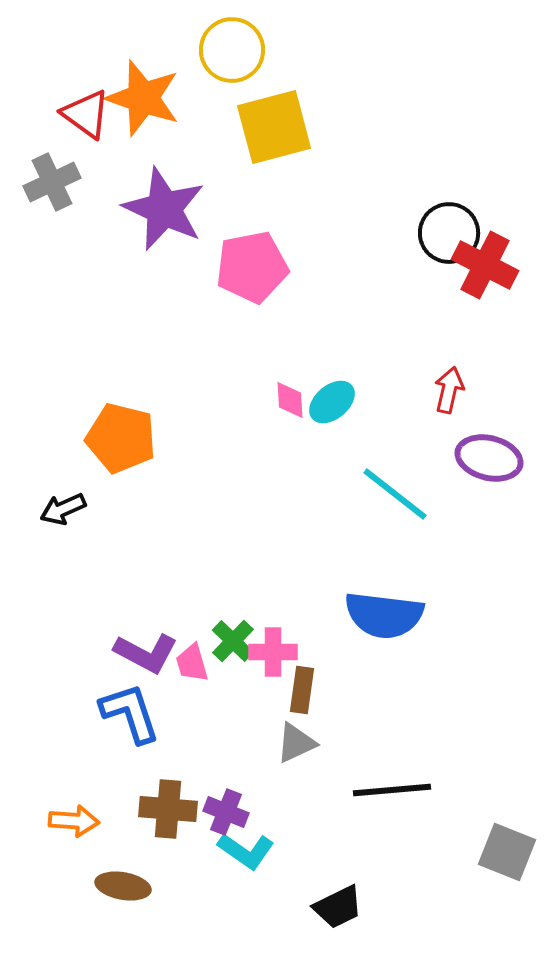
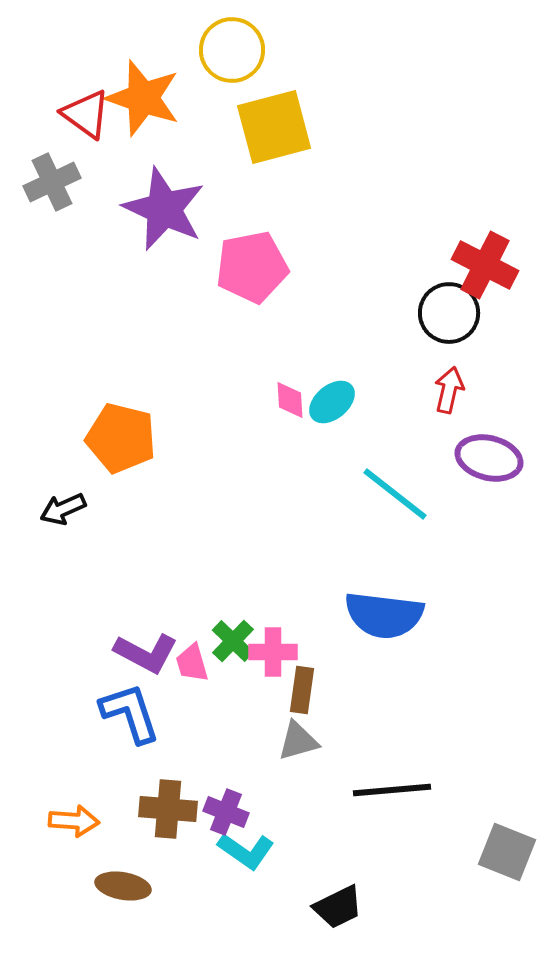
black circle: moved 80 px down
gray triangle: moved 2 px right, 2 px up; rotated 9 degrees clockwise
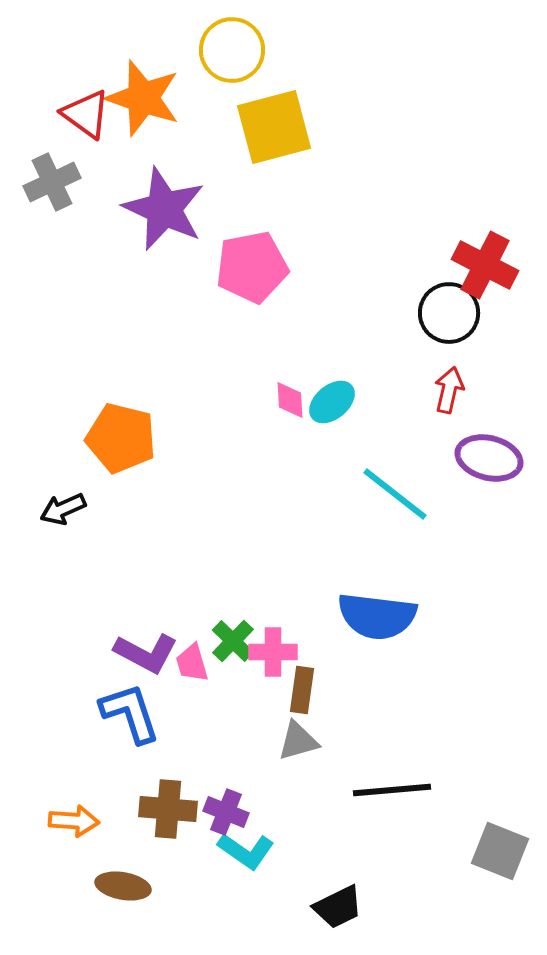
blue semicircle: moved 7 px left, 1 px down
gray square: moved 7 px left, 1 px up
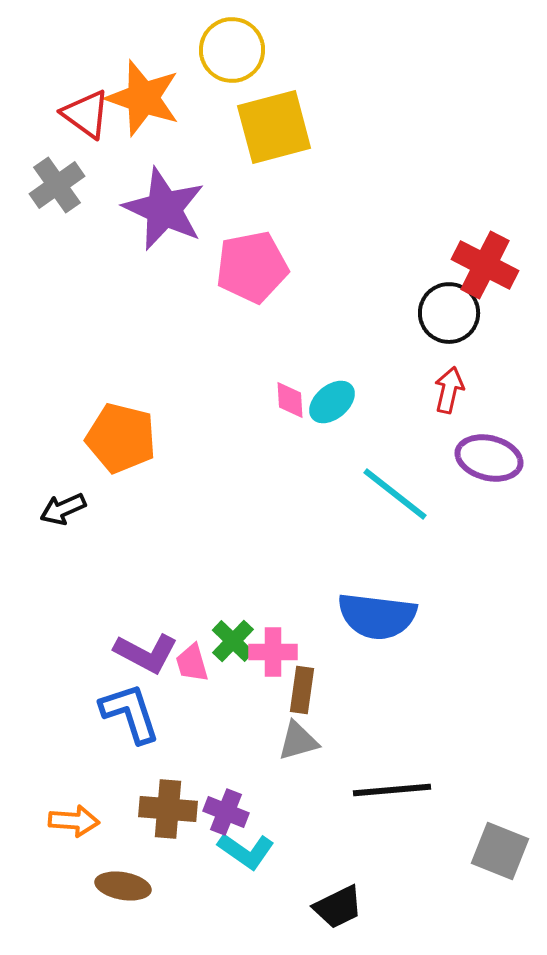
gray cross: moved 5 px right, 3 px down; rotated 10 degrees counterclockwise
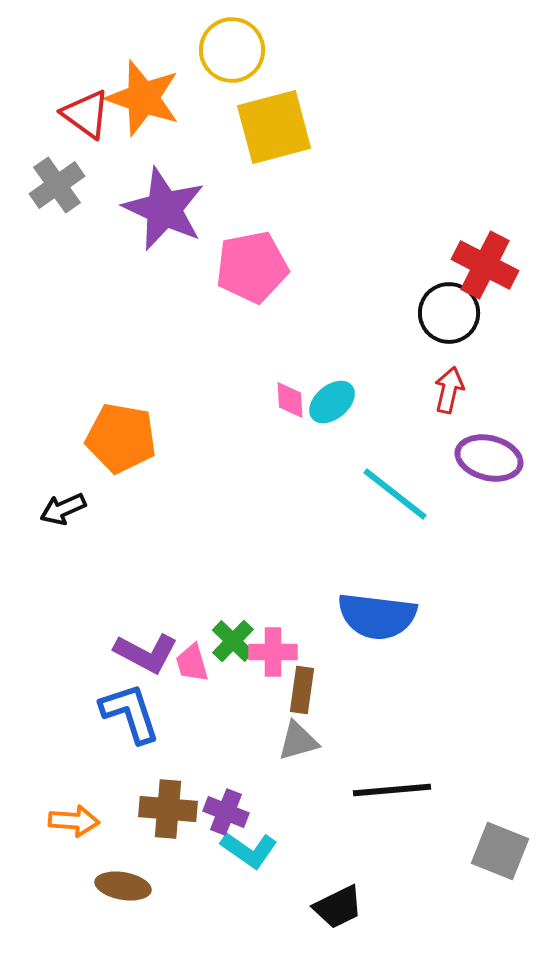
orange pentagon: rotated 4 degrees counterclockwise
cyan L-shape: moved 3 px right, 1 px up
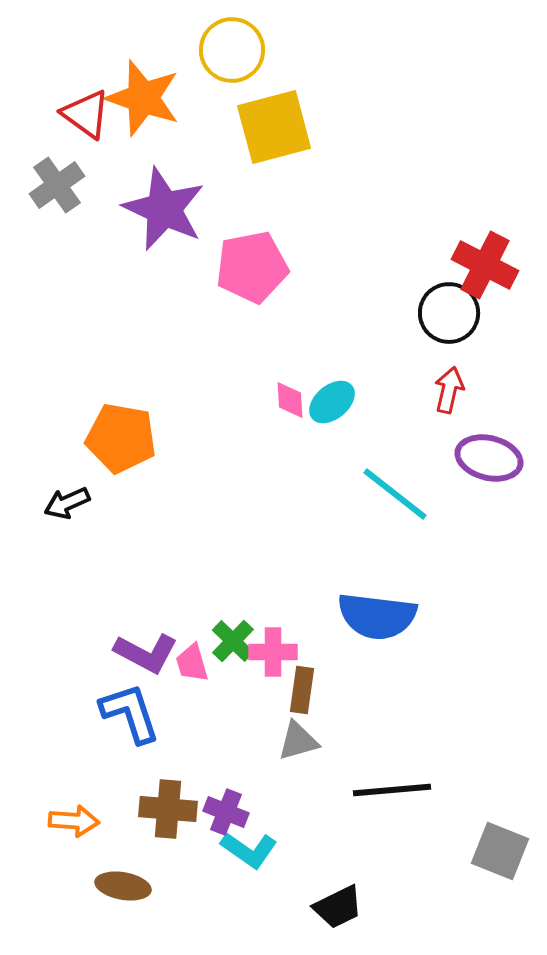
black arrow: moved 4 px right, 6 px up
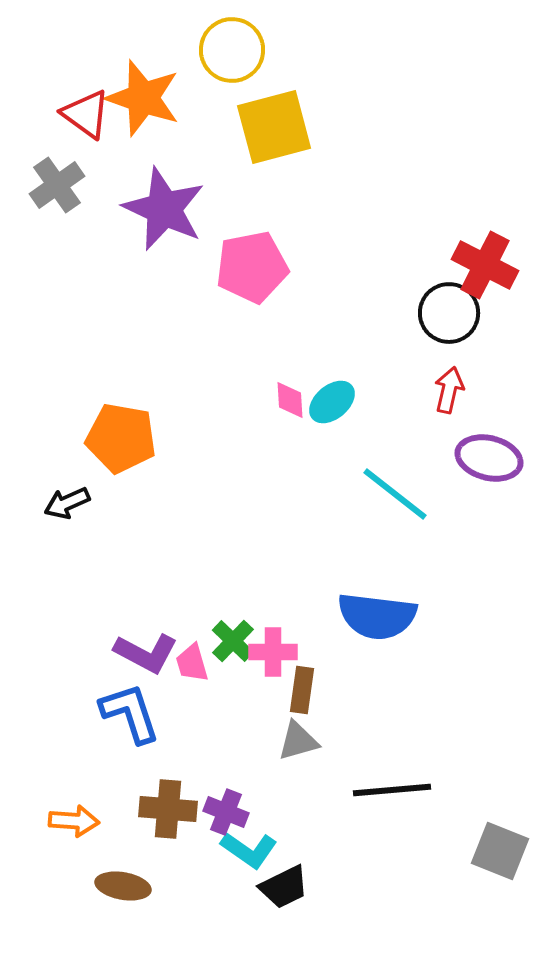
black trapezoid: moved 54 px left, 20 px up
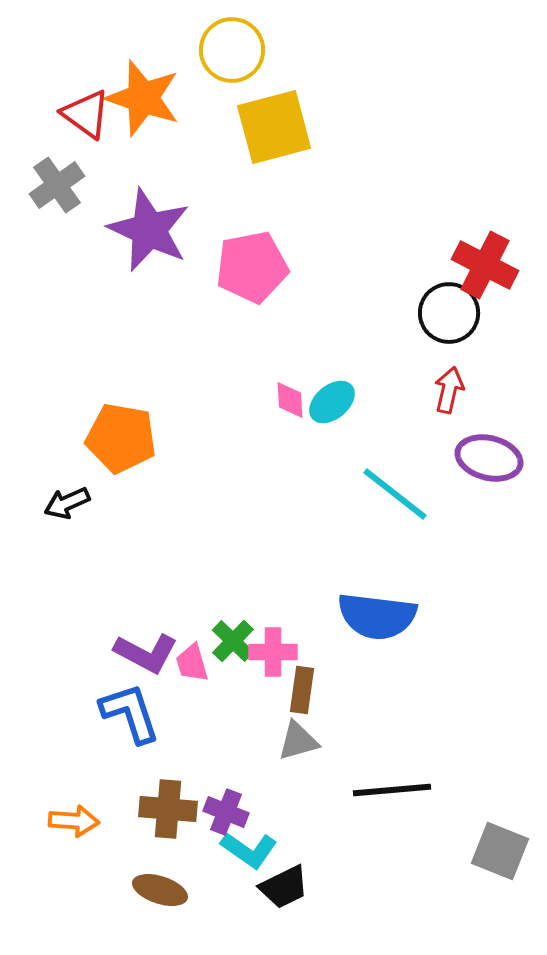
purple star: moved 15 px left, 21 px down
brown ellipse: moved 37 px right, 4 px down; rotated 8 degrees clockwise
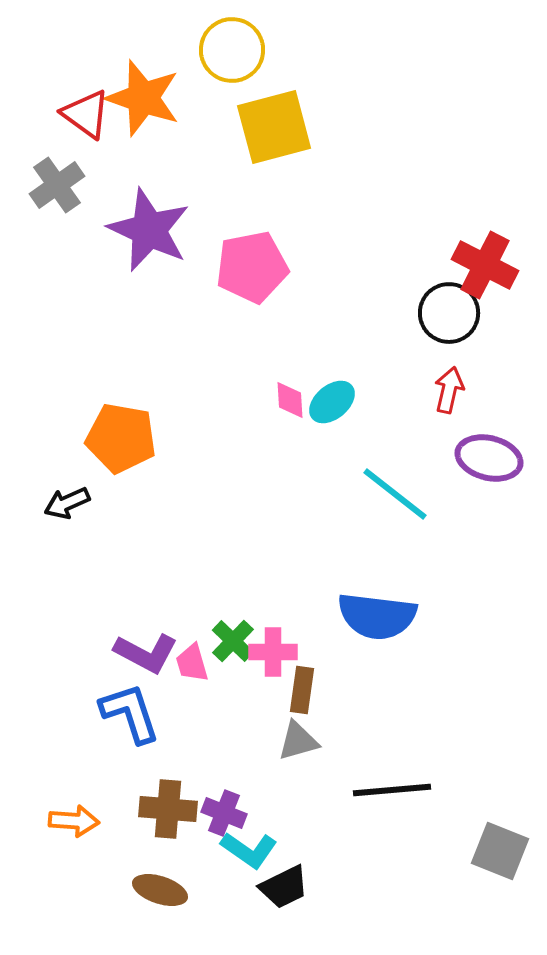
purple cross: moved 2 px left, 1 px down
